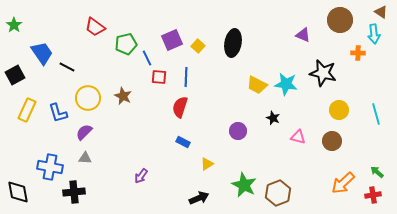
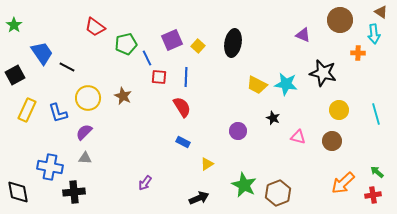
red semicircle at (180, 107): moved 2 px right; rotated 130 degrees clockwise
purple arrow at (141, 176): moved 4 px right, 7 px down
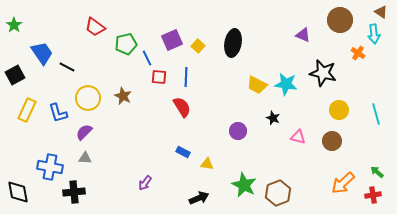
orange cross at (358, 53): rotated 32 degrees clockwise
blue rectangle at (183, 142): moved 10 px down
yellow triangle at (207, 164): rotated 40 degrees clockwise
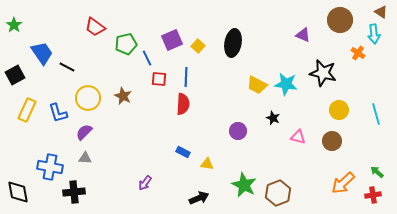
red square at (159, 77): moved 2 px down
red semicircle at (182, 107): moved 1 px right, 3 px up; rotated 35 degrees clockwise
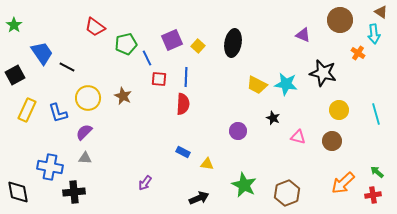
brown hexagon at (278, 193): moved 9 px right
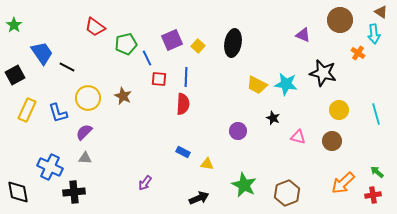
blue cross at (50, 167): rotated 15 degrees clockwise
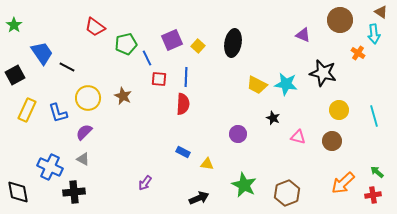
cyan line at (376, 114): moved 2 px left, 2 px down
purple circle at (238, 131): moved 3 px down
gray triangle at (85, 158): moved 2 px left, 1 px down; rotated 24 degrees clockwise
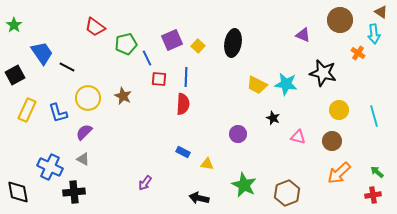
orange arrow at (343, 183): moved 4 px left, 10 px up
black arrow at (199, 198): rotated 144 degrees counterclockwise
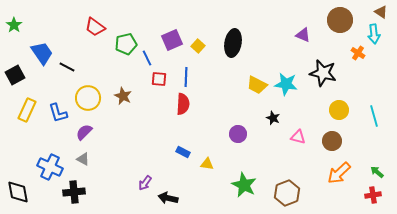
black arrow at (199, 198): moved 31 px left
